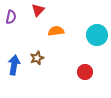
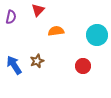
brown star: moved 3 px down
blue arrow: rotated 42 degrees counterclockwise
red circle: moved 2 px left, 6 px up
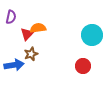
red triangle: moved 11 px left, 24 px down
orange semicircle: moved 18 px left, 3 px up
cyan circle: moved 5 px left
brown star: moved 6 px left, 7 px up
blue arrow: rotated 114 degrees clockwise
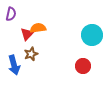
purple semicircle: moved 3 px up
blue arrow: rotated 84 degrees clockwise
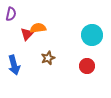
brown star: moved 17 px right, 4 px down
red circle: moved 4 px right
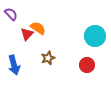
purple semicircle: rotated 56 degrees counterclockwise
orange semicircle: rotated 42 degrees clockwise
cyan circle: moved 3 px right, 1 px down
red circle: moved 1 px up
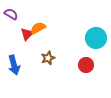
purple semicircle: rotated 16 degrees counterclockwise
orange semicircle: rotated 63 degrees counterclockwise
cyan circle: moved 1 px right, 2 px down
red circle: moved 1 px left
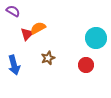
purple semicircle: moved 2 px right, 3 px up
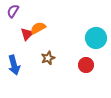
purple semicircle: rotated 88 degrees counterclockwise
